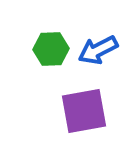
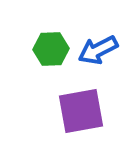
purple square: moved 3 px left
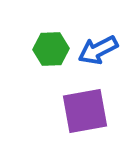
purple square: moved 4 px right
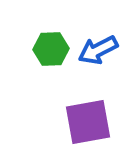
purple square: moved 3 px right, 11 px down
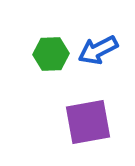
green hexagon: moved 5 px down
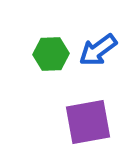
blue arrow: rotated 9 degrees counterclockwise
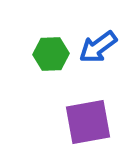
blue arrow: moved 3 px up
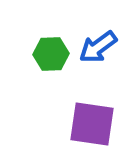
purple square: moved 4 px right, 2 px down; rotated 18 degrees clockwise
